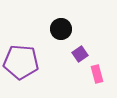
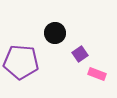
black circle: moved 6 px left, 4 px down
pink rectangle: rotated 54 degrees counterclockwise
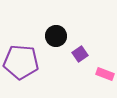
black circle: moved 1 px right, 3 px down
pink rectangle: moved 8 px right
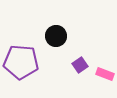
purple square: moved 11 px down
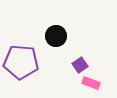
pink rectangle: moved 14 px left, 9 px down
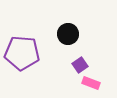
black circle: moved 12 px right, 2 px up
purple pentagon: moved 1 px right, 9 px up
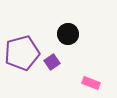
purple pentagon: rotated 20 degrees counterclockwise
purple square: moved 28 px left, 3 px up
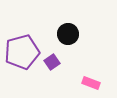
purple pentagon: moved 1 px up
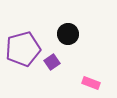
purple pentagon: moved 1 px right, 3 px up
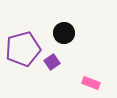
black circle: moved 4 px left, 1 px up
